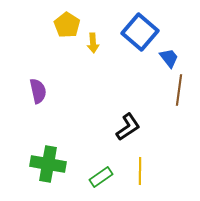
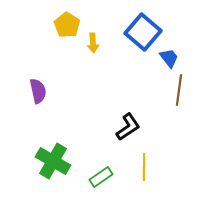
blue square: moved 3 px right
green cross: moved 5 px right, 3 px up; rotated 20 degrees clockwise
yellow line: moved 4 px right, 4 px up
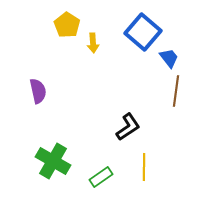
brown line: moved 3 px left, 1 px down
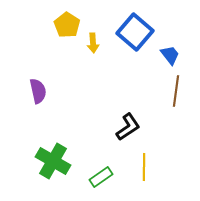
blue square: moved 8 px left
blue trapezoid: moved 1 px right, 3 px up
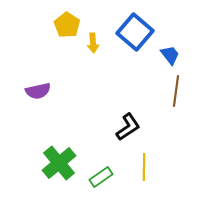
purple semicircle: rotated 90 degrees clockwise
green cross: moved 6 px right, 2 px down; rotated 20 degrees clockwise
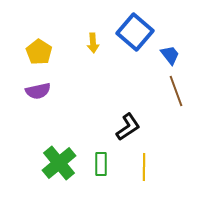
yellow pentagon: moved 28 px left, 27 px down
brown line: rotated 28 degrees counterclockwise
green rectangle: moved 13 px up; rotated 55 degrees counterclockwise
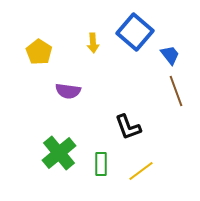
purple semicircle: moved 30 px right; rotated 20 degrees clockwise
black L-shape: rotated 104 degrees clockwise
green cross: moved 10 px up
yellow line: moved 3 px left, 4 px down; rotated 52 degrees clockwise
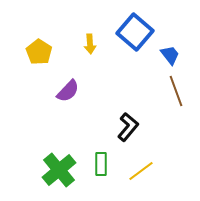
yellow arrow: moved 3 px left, 1 px down
purple semicircle: rotated 55 degrees counterclockwise
black L-shape: rotated 120 degrees counterclockwise
green cross: moved 17 px down
